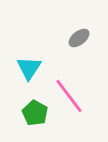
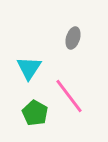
gray ellipse: moved 6 px left; rotated 35 degrees counterclockwise
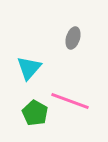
cyan triangle: rotated 8 degrees clockwise
pink line: moved 1 px right, 5 px down; rotated 33 degrees counterclockwise
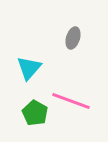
pink line: moved 1 px right
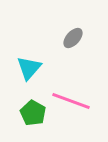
gray ellipse: rotated 25 degrees clockwise
green pentagon: moved 2 px left
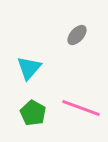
gray ellipse: moved 4 px right, 3 px up
pink line: moved 10 px right, 7 px down
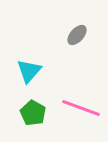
cyan triangle: moved 3 px down
